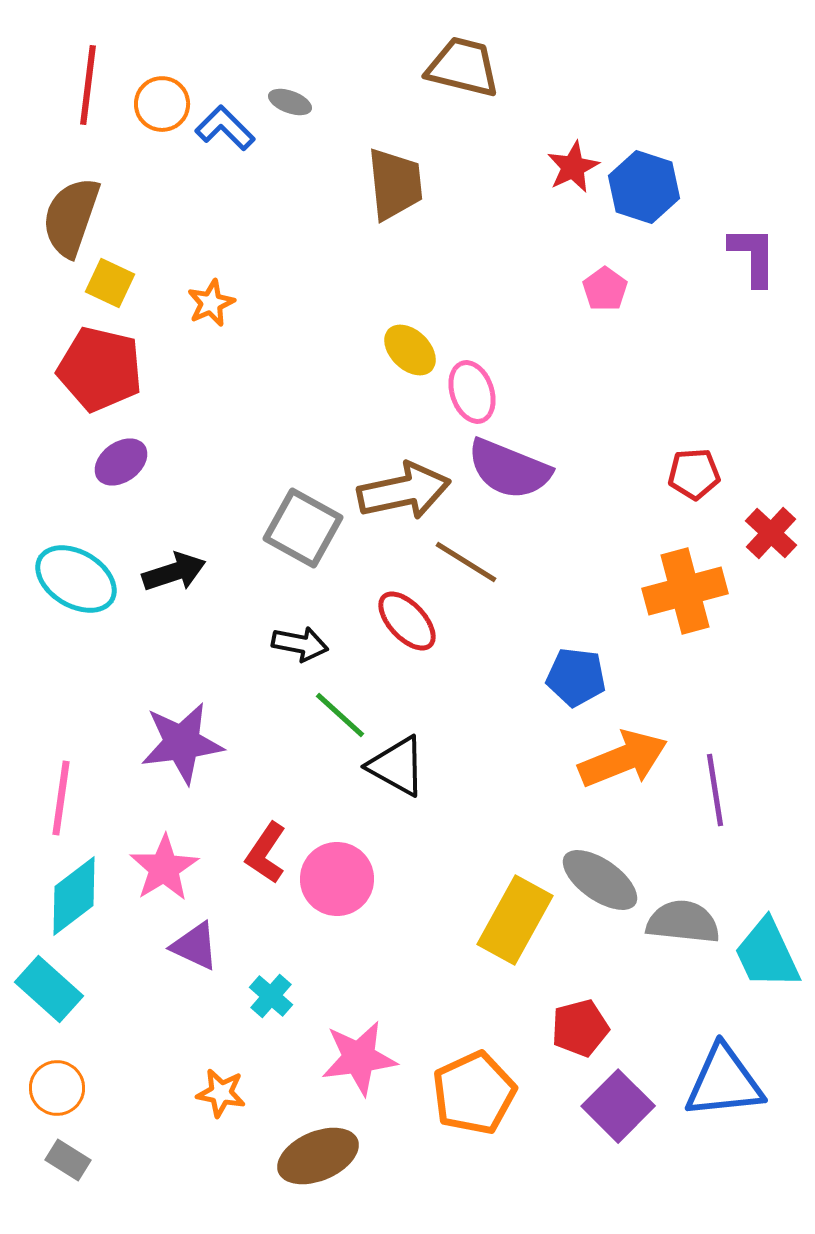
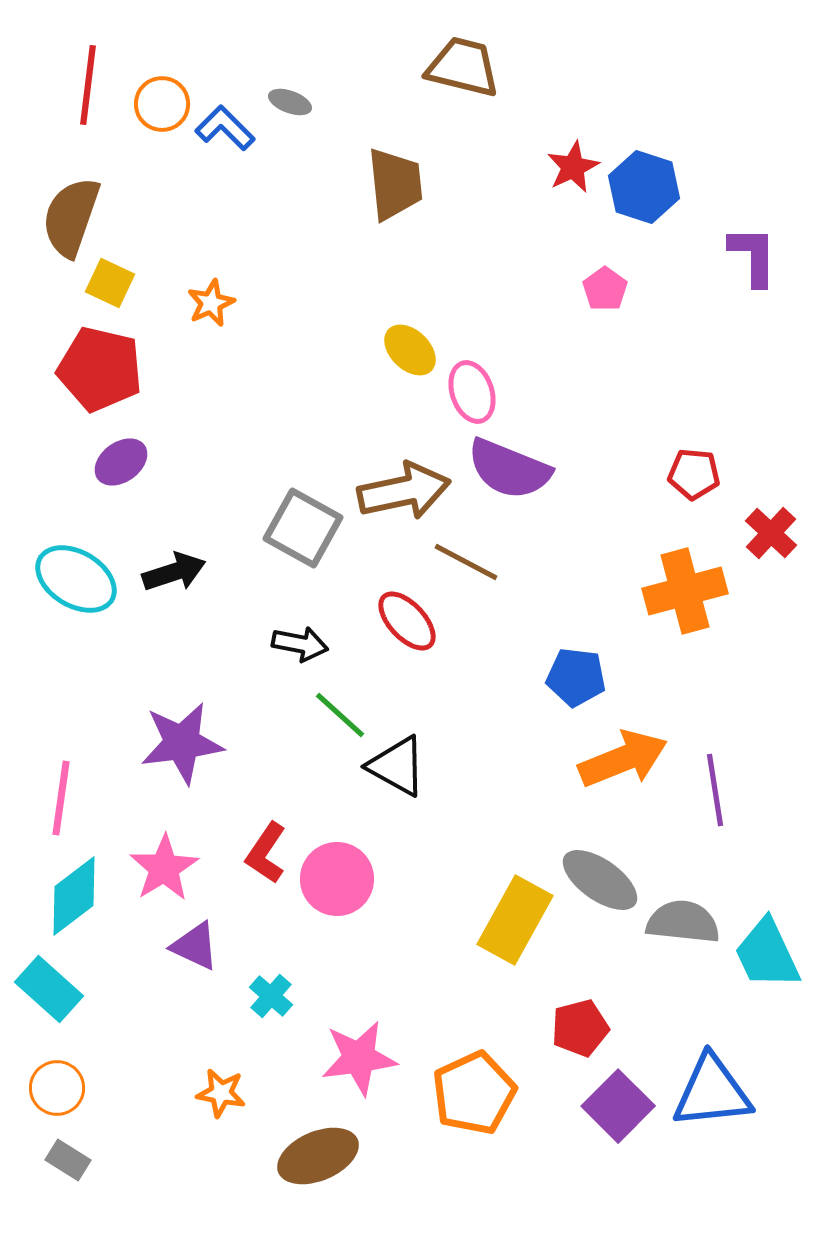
red pentagon at (694, 474): rotated 9 degrees clockwise
brown line at (466, 562): rotated 4 degrees counterclockwise
blue triangle at (724, 1082): moved 12 px left, 10 px down
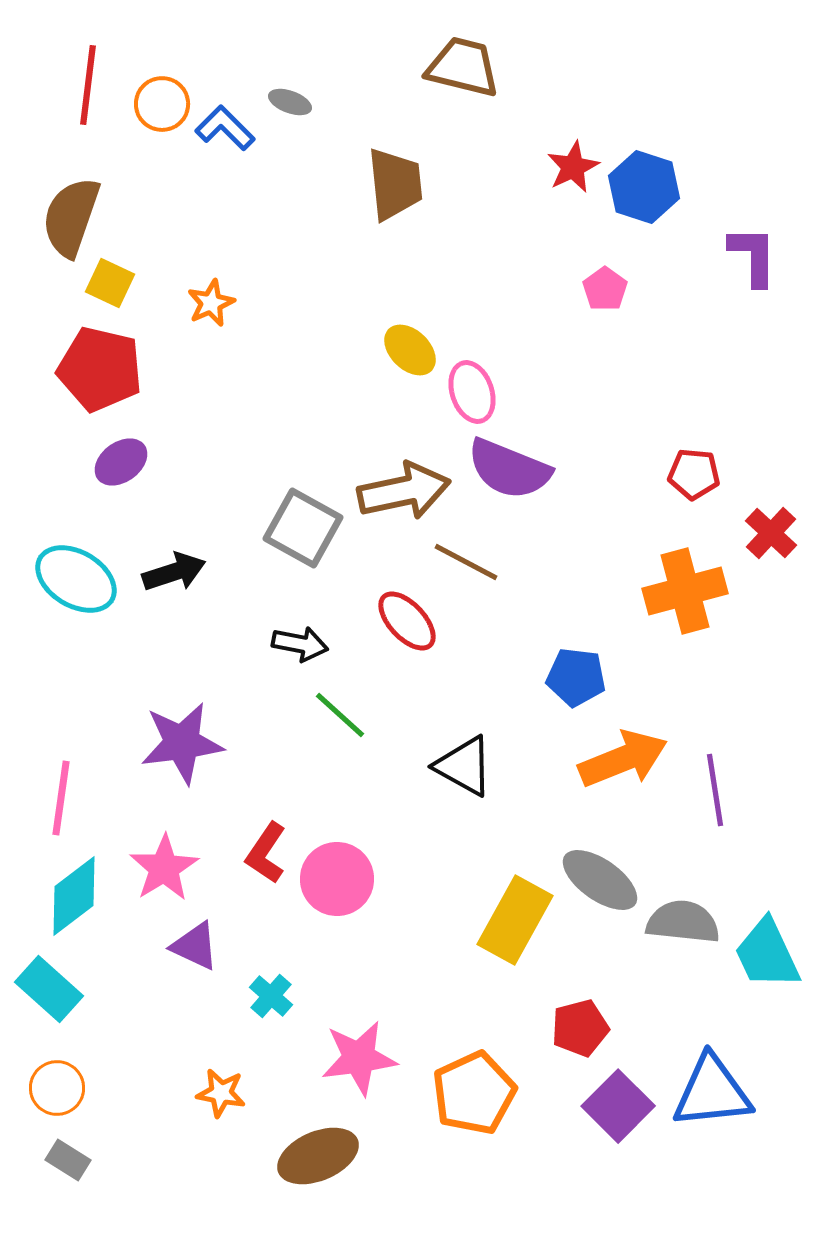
black triangle at (397, 766): moved 67 px right
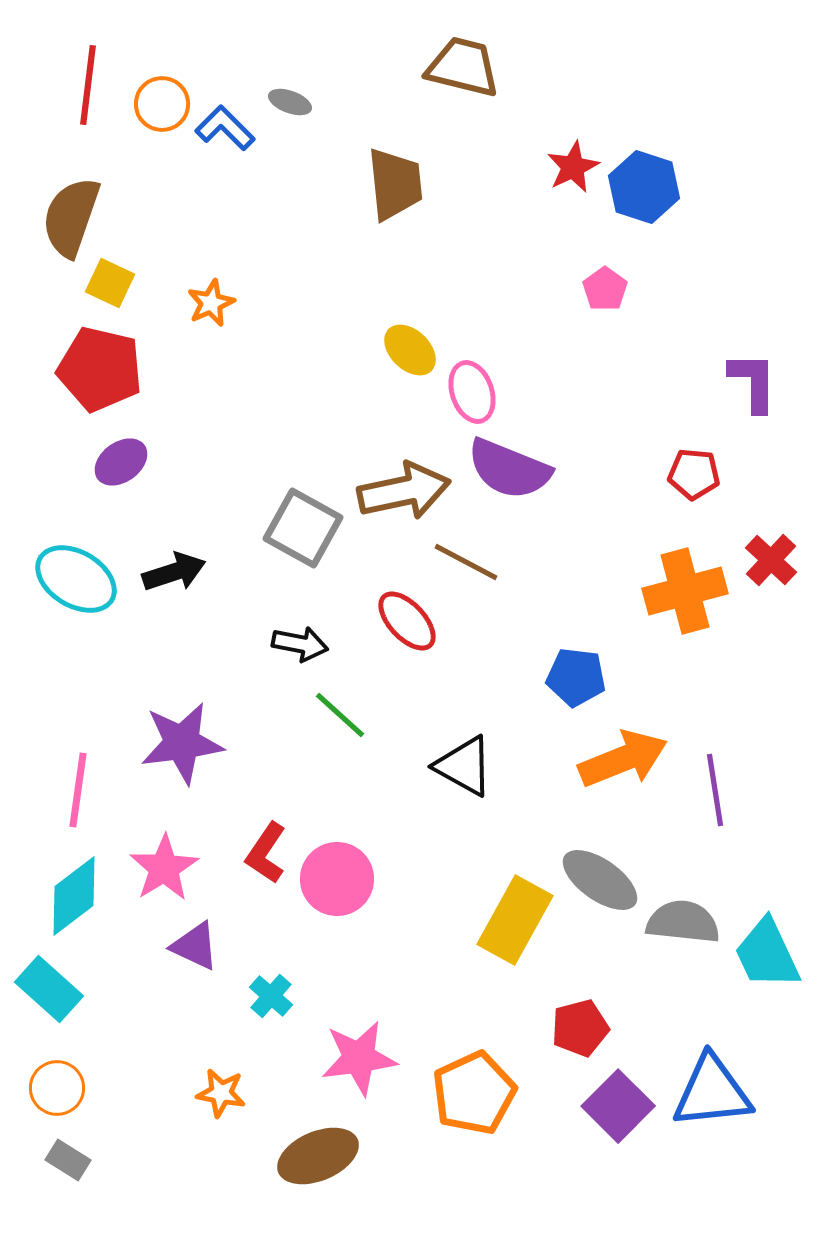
purple L-shape at (753, 256): moved 126 px down
red cross at (771, 533): moved 27 px down
pink line at (61, 798): moved 17 px right, 8 px up
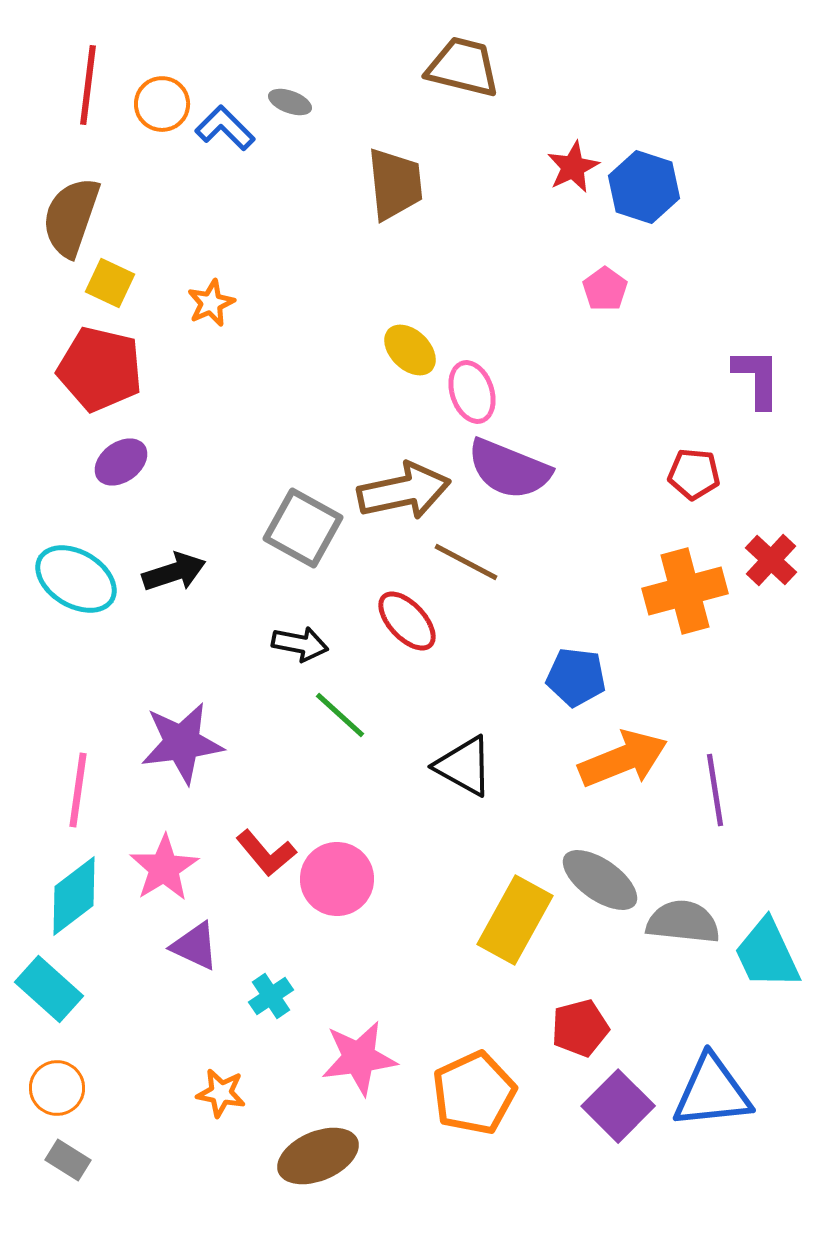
purple L-shape at (753, 382): moved 4 px right, 4 px up
red L-shape at (266, 853): rotated 74 degrees counterclockwise
cyan cross at (271, 996): rotated 15 degrees clockwise
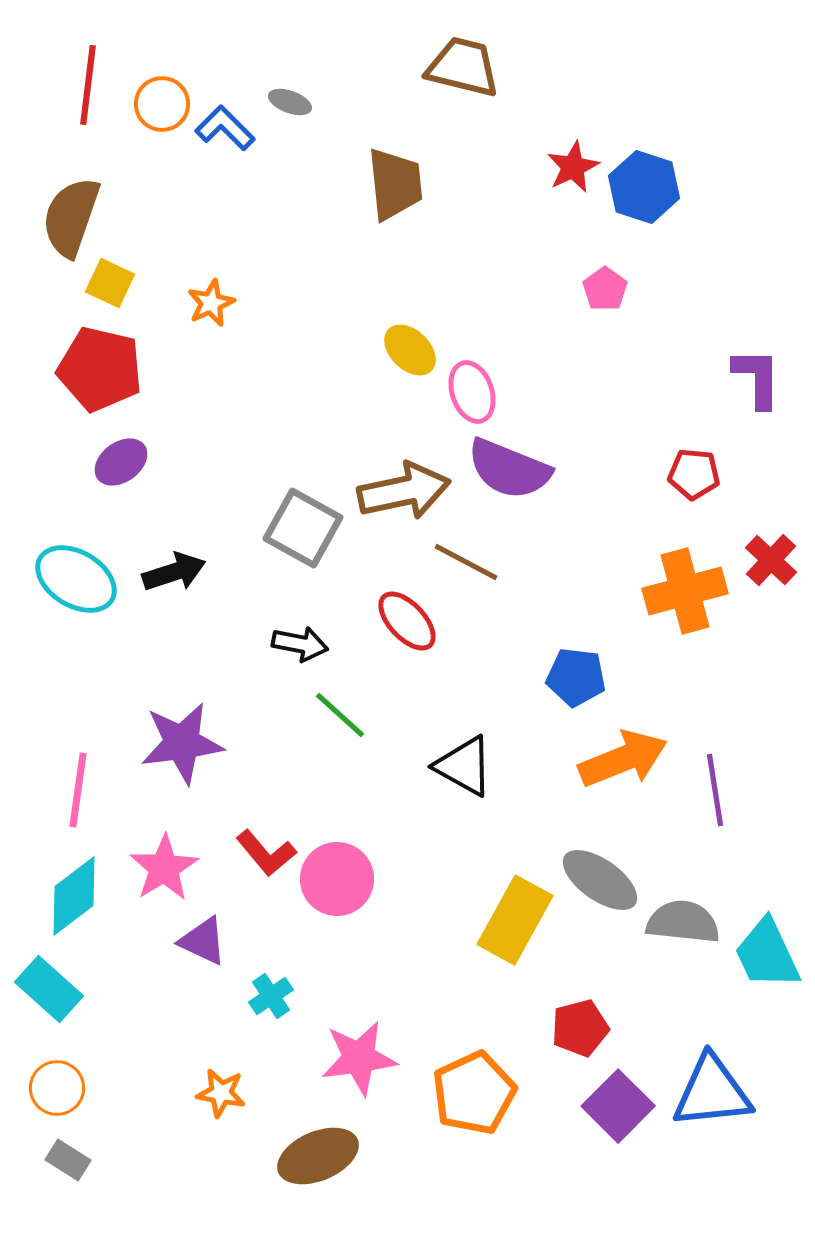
purple triangle at (195, 946): moved 8 px right, 5 px up
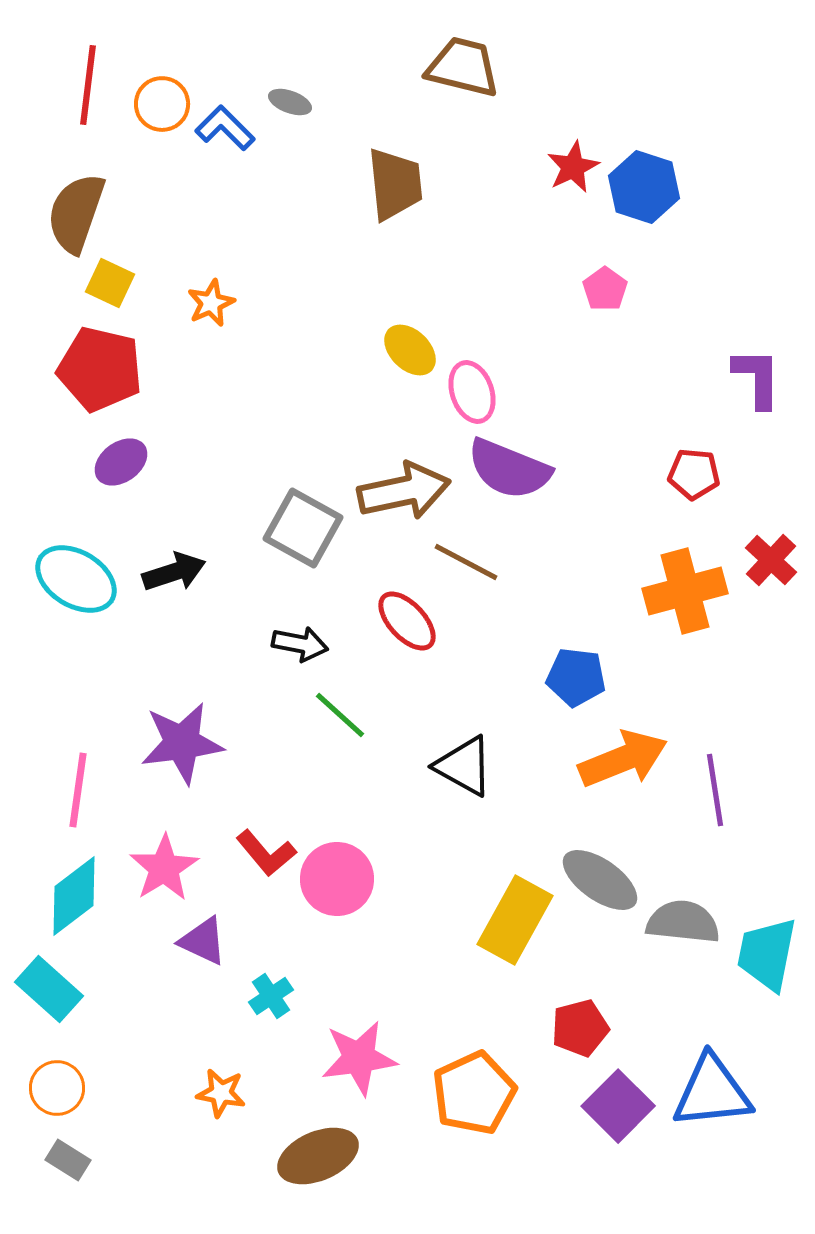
brown semicircle at (71, 217): moved 5 px right, 4 px up
cyan trapezoid at (767, 954): rotated 36 degrees clockwise
